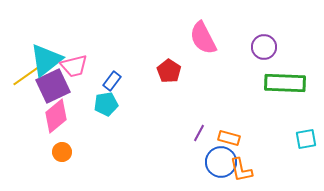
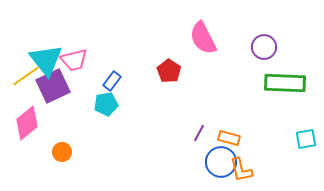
cyan triangle: rotated 30 degrees counterclockwise
pink trapezoid: moved 6 px up
pink diamond: moved 29 px left, 7 px down
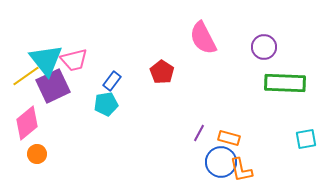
red pentagon: moved 7 px left, 1 px down
orange circle: moved 25 px left, 2 px down
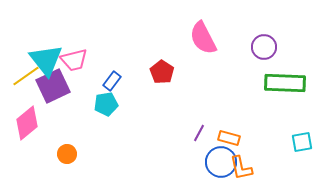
cyan square: moved 4 px left, 3 px down
orange circle: moved 30 px right
orange L-shape: moved 2 px up
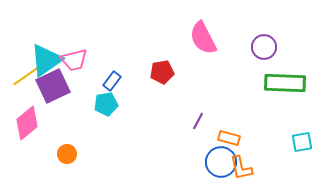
cyan triangle: rotated 33 degrees clockwise
red pentagon: rotated 30 degrees clockwise
purple line: moved 1 px left, 12 px up
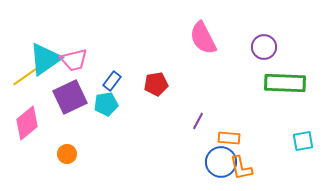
cyan triangle: moved 1 px left, 1 px up
red pentagon: moved 6 px left, 12 px down
purple square: moved 17 px right, 11 px down
orange rectangle: rotated 10 degrees counterclockwise
cyan square: moved 1 px right, 1 px up
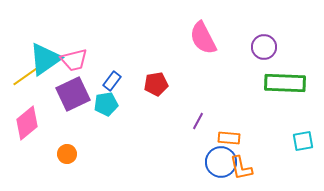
purple square: moved 3 px right, 3 px up
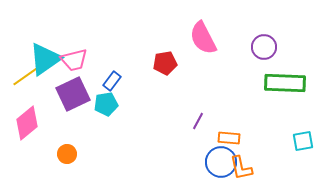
red pentagon: moved 9 px right, 21 px up
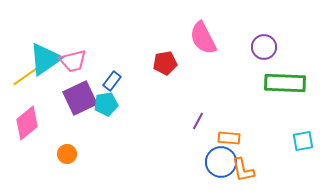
pink trapezoid: moved 1 px left, 1 px down
purple square: moved 7 px right, 4 px down
orange L-shape: moved 2 px right, 2 px down
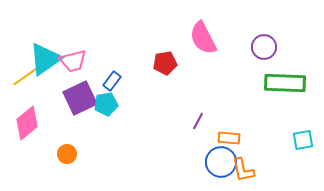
cyan square: moved 1 px up
